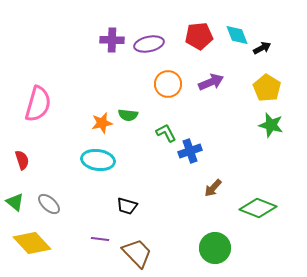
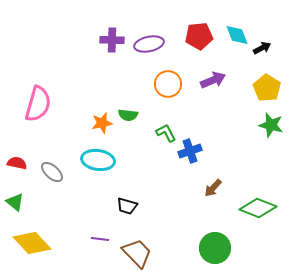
purple arrow: moved 2 px right, 2 px up
red semicircle: moved 5 px left, 3 px down; rotated 60 degrees counterclockwise
gray ellipse: moved 3 px right, 32 px up
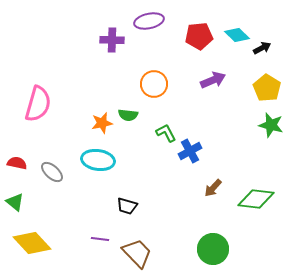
cyan diamond: rotated 25 degrees counterclockwise
purple ellipse: moved 23 px up
orange circle: moved 14 px left
blue cross: rotated 10 degrees counterclockwise
green diamond: moved 2 px left, 9 px up; rotated 15 degrees counterclockwise
green circle: moved 2 px left, 1 px down
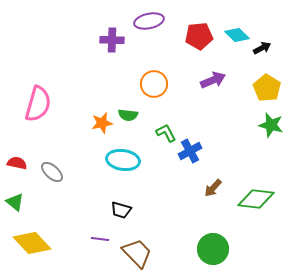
cyan ellipse: moved 25 px right
black trapezoid: moved 6 px left, 4 px down
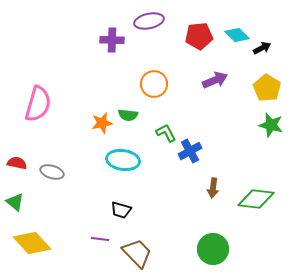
purple arrow: moved 2 px right
gray ellipse: rotated 25 degrees counterclockwise
brown arrow: rotated 36 degrees counterclockwise
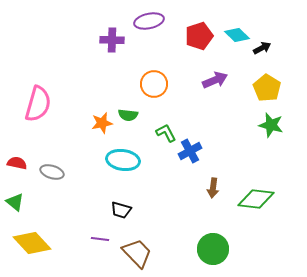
red pentagon: rotated 12 degrees counterclockwise
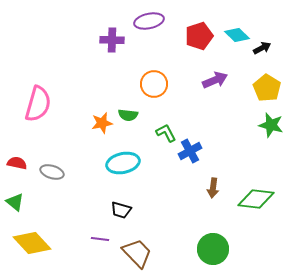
cyan ellipse: moved 3 px down; rotated 20 degrees counterclockwise
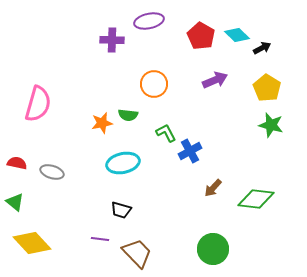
red pentagon: moved 2 px right; rotated 24 degrees counterclockwise
brown arrow: rotated 36 degrees clockwise
